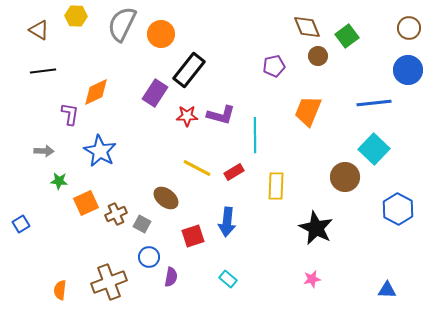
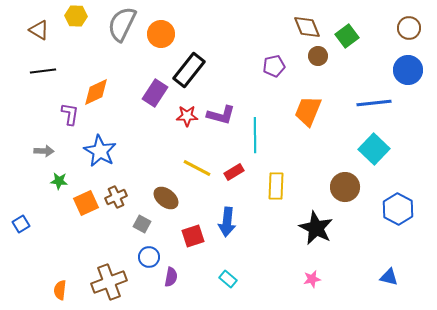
brown circle at (345, 177): moved 10 px down
brown cross at (116, 214): moved 17 px up
blue triangle at (387, 290): moved 2 px right, 13 px up; rotated 12 degrees clockwise
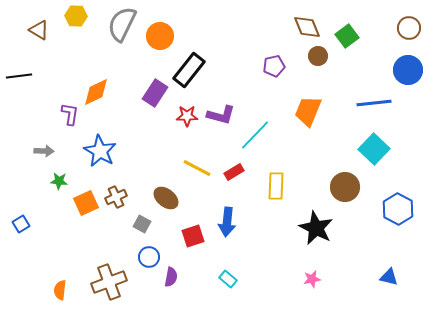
orange circle at (161, 34): moved 1 px left, 2 px down
black line at (43, 71): moved 24 px left, 5 px down
cyan line at (255, 135): rotated 44 degrees clockwise
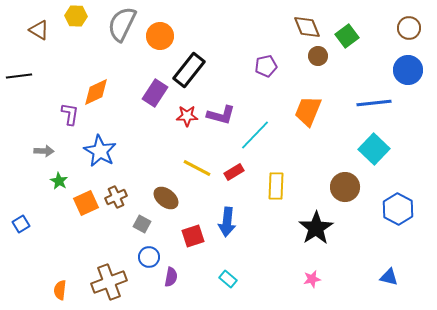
purple pentagon at (274, 66): moved 8 px left
green star at (59, 181): rotated 24 degrees clockwise
black star at (316, 228): rotated 12 degrees clockwise
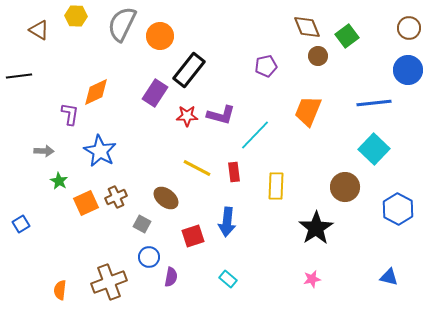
red rectangle at (234, 172): rotated 66 degrees counterclockwise
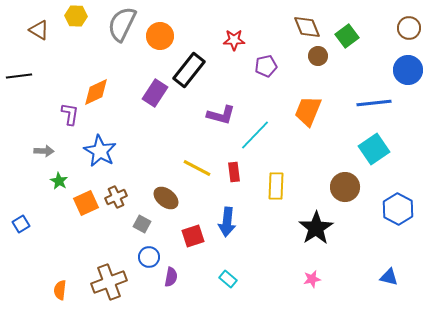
red star at (187, 116): moved 47 px right, 76 px up
cyan square at (374, 149): rotated 12 degrees clockwise
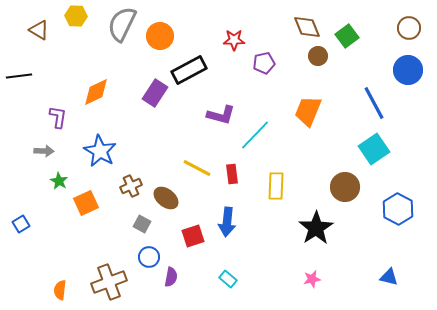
purple pentagon at (266, 66): moved 2 px left, 3 px up
black rectangle at (189, 70): rotated 24 degrees clockwise
blue line at (374, 103): rotated 68 degrees clockwise
purple L-shape at (70, 114): moved 12 px left, 3 px down
red rectangle at (234, 172): moved 2 px left, 2 px down
brown cross at (116, 197): moved 15 px right, 11 px up
